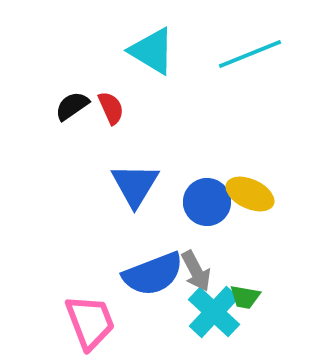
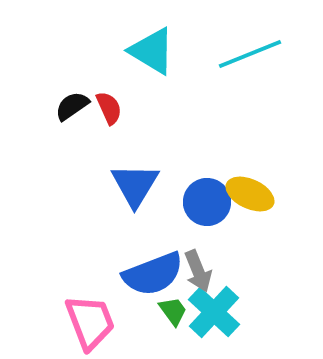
red semicircle: moved 2 px left
gray arrow: moved 2 px right; rotated 6 degrees clockwise
green trapezoid: moved 72 px left, 14 px down; rotated 136 degrees counterclockwise
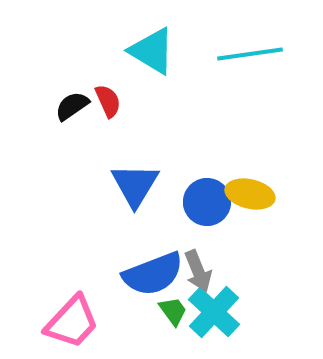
cyan line: rotated 14 degrees clockwise
red semicircle: moved 1 px left, 7 px up
yellow ellipse: rotated 12 degrees counterclockwise
pink trapezoid: moved 18 px left; rotated 64 degrees clockwise
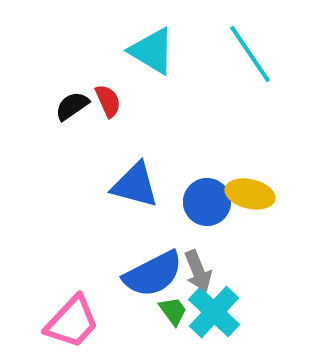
cyan line: rotated 64 degrees clockwise
blue triangle: rotated 46 degrees counterclockwise
blue semicircle: rotated 6 degrees counterclockwise
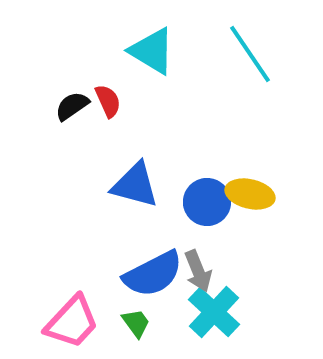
green trapezoid: moved 37 px left, 12 px down
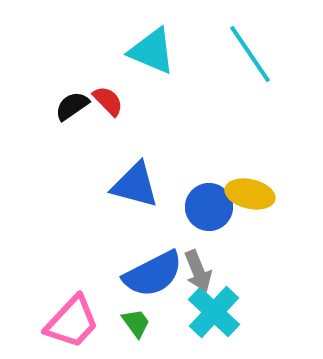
cyan triangle: rotated 8 degrees counterclockwise
red semicircle: rotated 20 degrees counterclockwise
blue circle: moved 2 px right, 5 px down
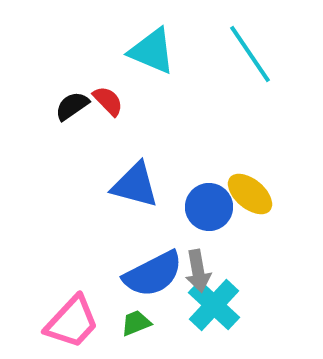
yellow ellipse: rotated 27 degrees clockwise
gray arrow: rotated 12 degrees clockwise
cyan cross: moved 7 px up
green trapezoid: rotated 76 degrees counterclockwise
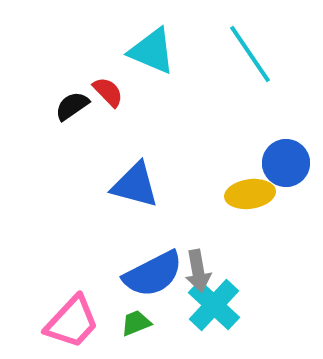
red semicircle: moved 9 px up
yellow ellipse: rotated 48 degrees counterclockwise
blue circle: moved 77 px right, 44 px up
